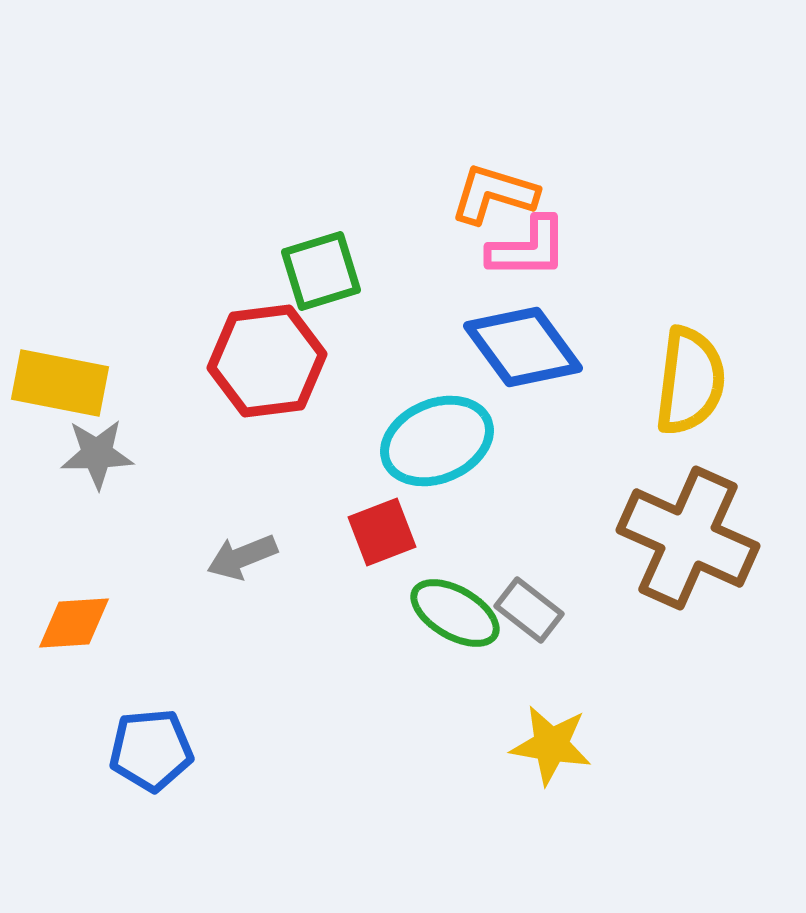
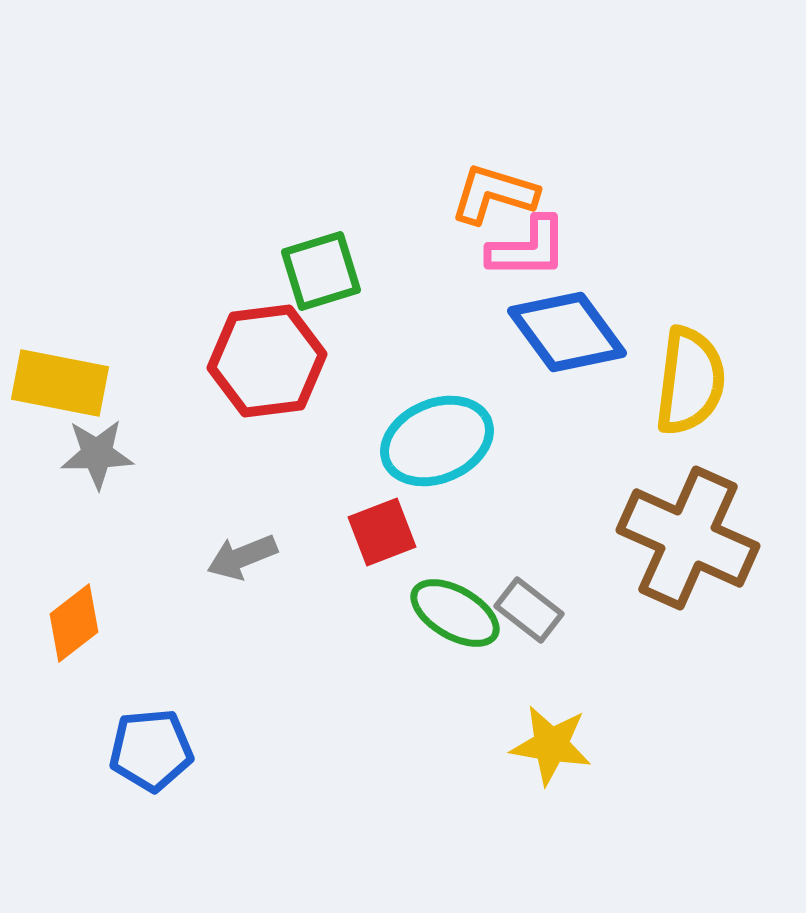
blue diamond: moved 44 px right, 15 px up
orange diamond: rotated 34 degrees counterclockwise
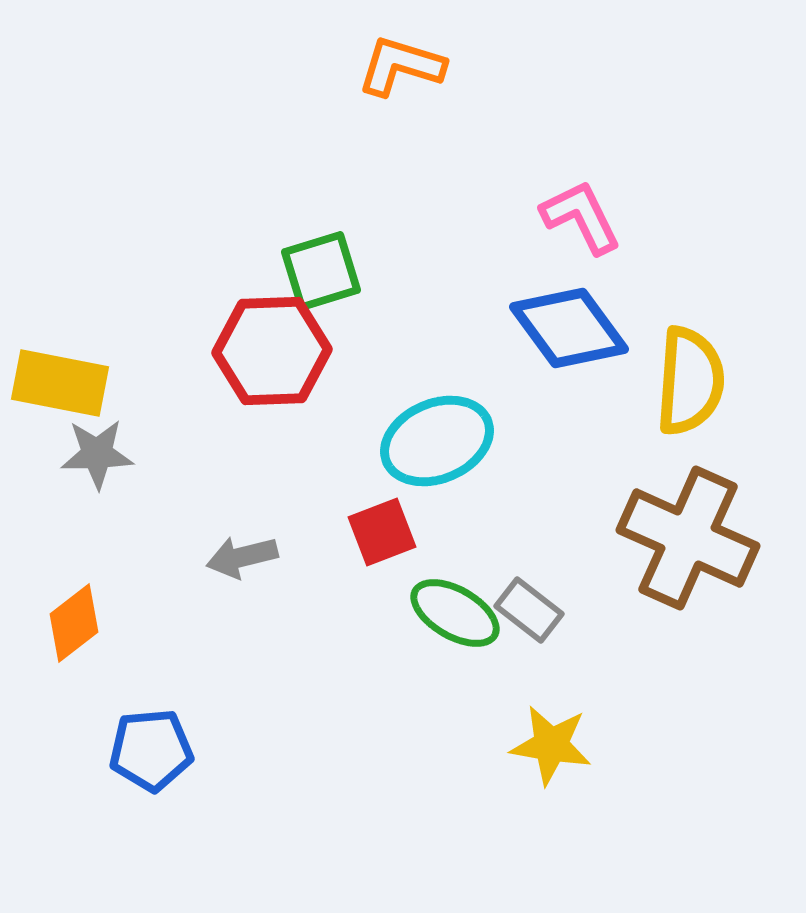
orange L-shape: moved 93 px left, 128 px up
pink L-shape: moved 53 px right, 31 px up; rotated 116 degrees counterclockwise
blue diamond: moved 2 px right, 4 px up
red hexagon: moved 5 px right, 10 px up; rotated 5 degrees clockwise
yellow semicircle: rotated 3 degrees counterclockwise
gray arrow: rotated 8 degrees clockwise
